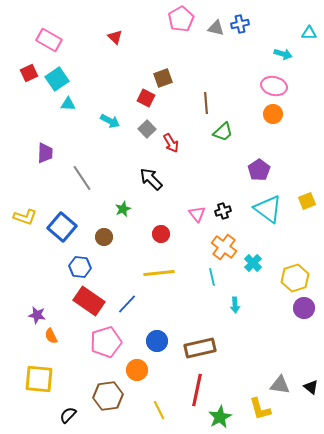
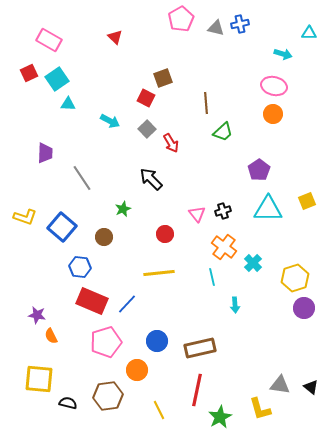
cyan triangle at (268, 209): rotated 36 degrees counterclockwise
red circle at (161, 234): moved 4 px right
red rectangle at (89, 301): moved 3 px right; rotated 12 degrees counterclockwise
black semicircle at (68, 415): moved 12 px up; rotated 60 degrees clockwise
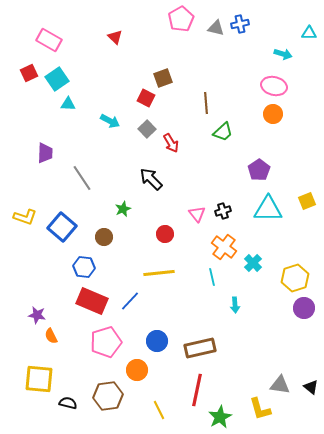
blue hexagon at (80, 267): moved 4 px right
blue line at (127, 304): moved 3 px right, 3 px up
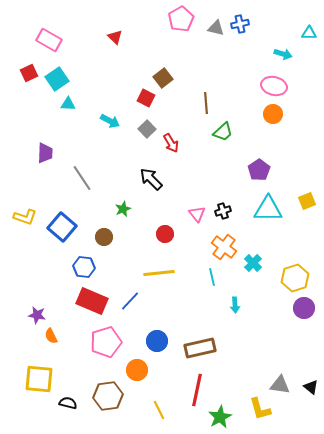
brown square at (163, 78): rotated 18 degrees counterclockwise
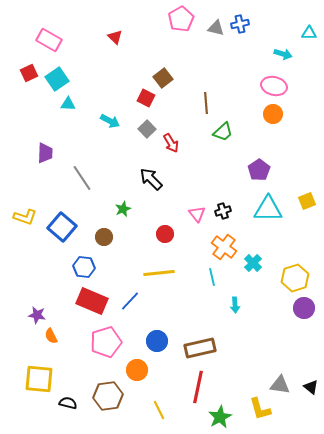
red line at (197, 390): moved 1 px right, 3 px up
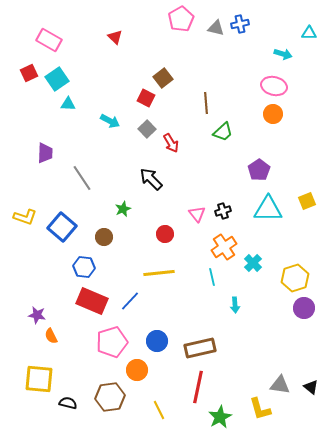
orange cross at (224, 247): rotated 20 degrees clockwise
pink pentagon at (106, 342): moved 6 px right
brown hexagon at (108, 396): moved 2 px right, 1 px down
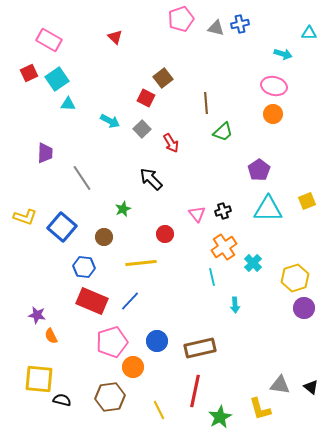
pink pentagon at (181, 19): rotated 10 degrees clockwise
gray square at (147, 129): moved 5 px left
yellow line at (159, 273): moved 18 px left, 10 px up
orange circle at (137, 370): moved 4 px left, 3 px up
red line at (198, 387): moved 3 px left, 4 px down
black semicircle at (68, 403): moved 6 px left, 3 px up
